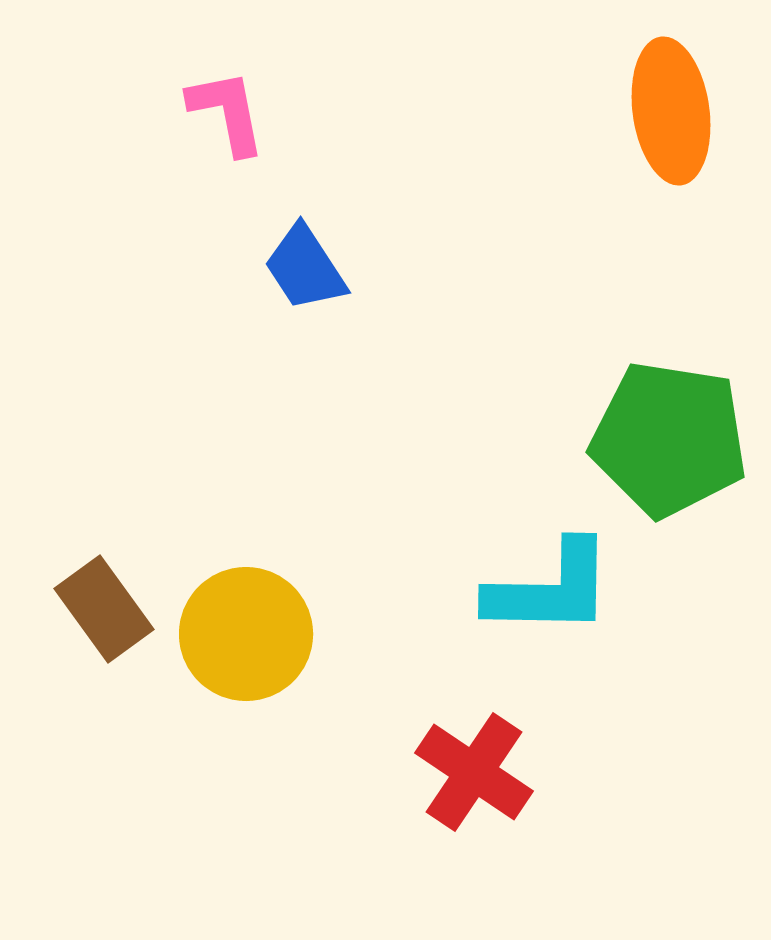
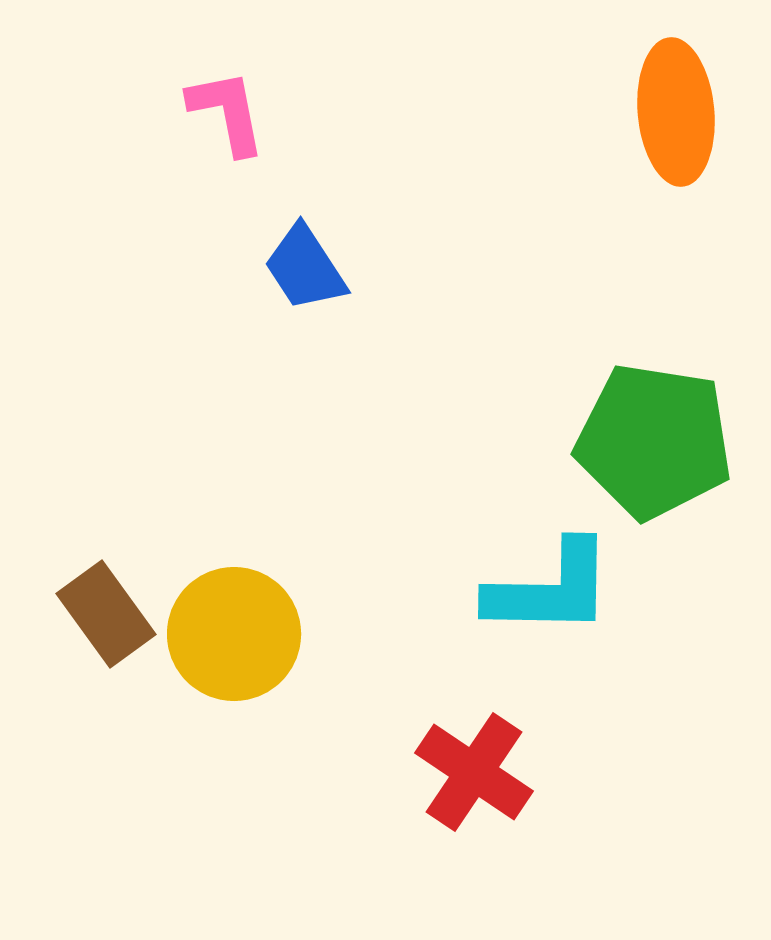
orange ellipse: moved 5 px right, 1 px down; rotated 3 degrees clockwise
green pentagon: moved 15 px left, 2 px down
brown rectangle: moved 2 px right, 5 px down
yellow circle: moved 12 px left
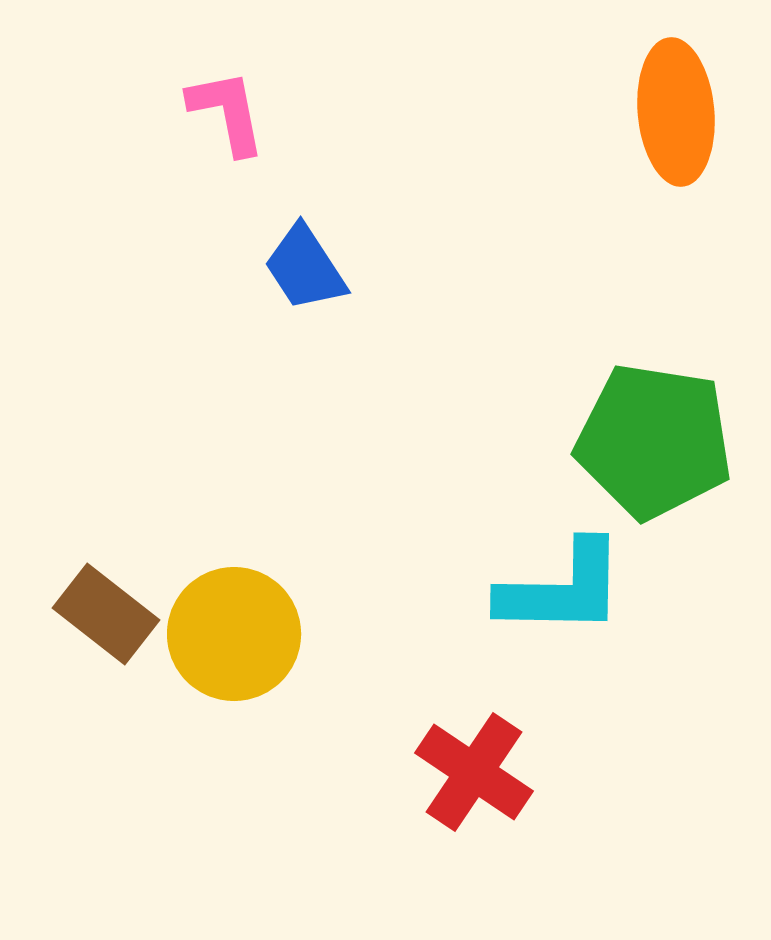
cyan L-shape: moved 12 px right
brown rectangle: rotated 16 degrees counterclockwise
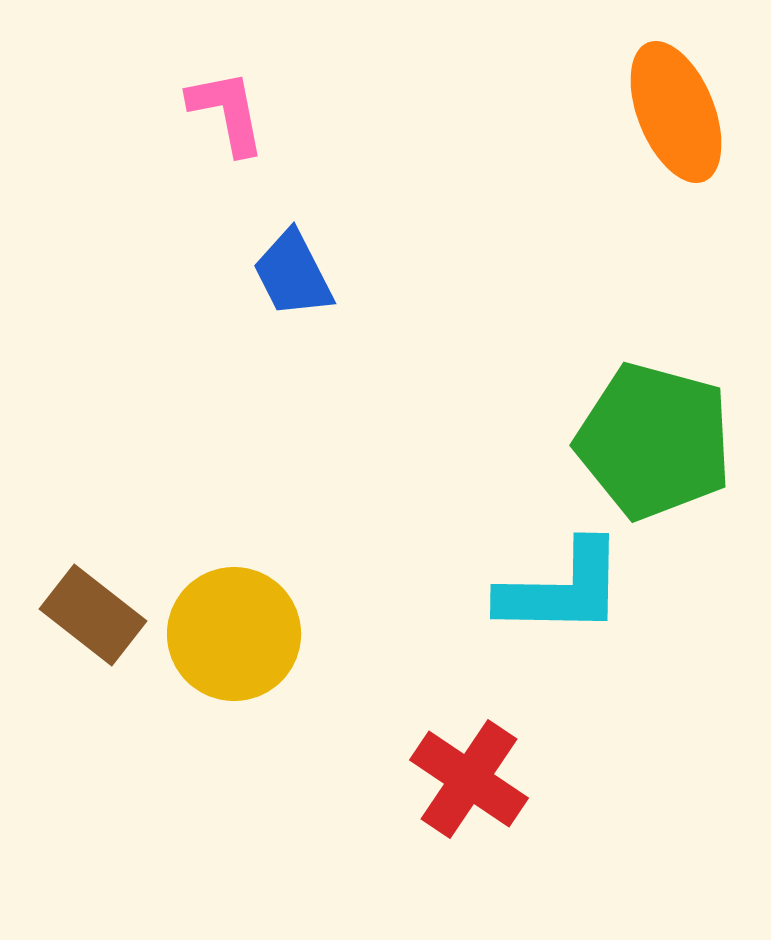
orange ellipse: rotated 17 degrees counterclockwise
blue trapezoid: moved 12 px left, 6 px down; rotated 6 degrees clockwise
green pentagon: rotated 6 degrees clockwise
brown rectangle: moved 13 px left, 1 px down
red cross: moved 5 px left, 7 px down
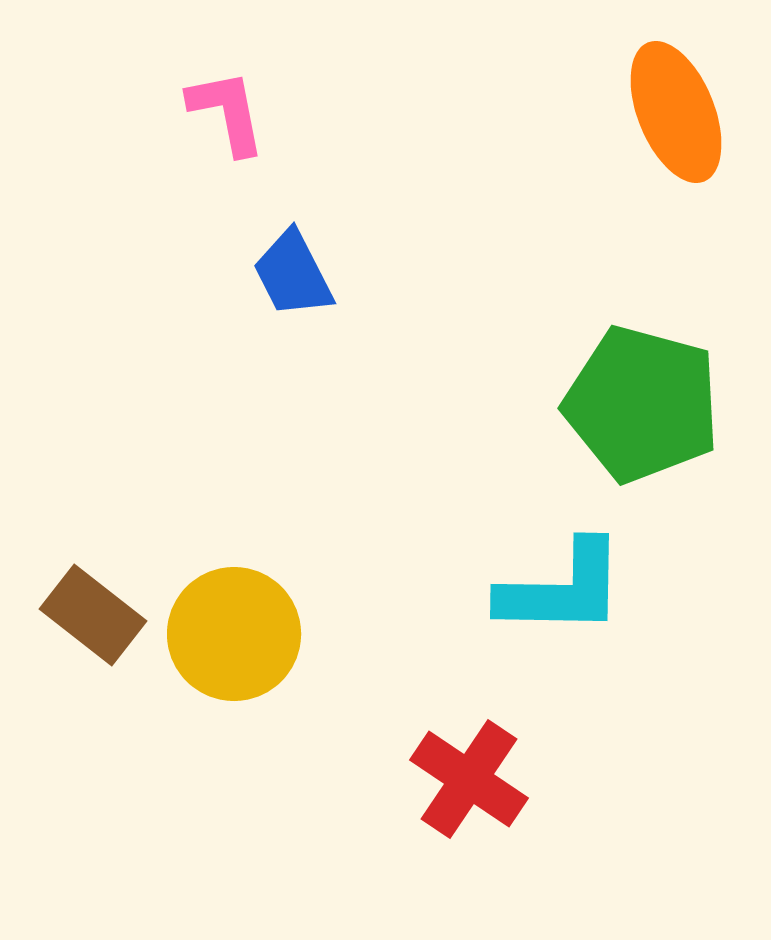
green pentagon: moved 12 px left, 37 px up
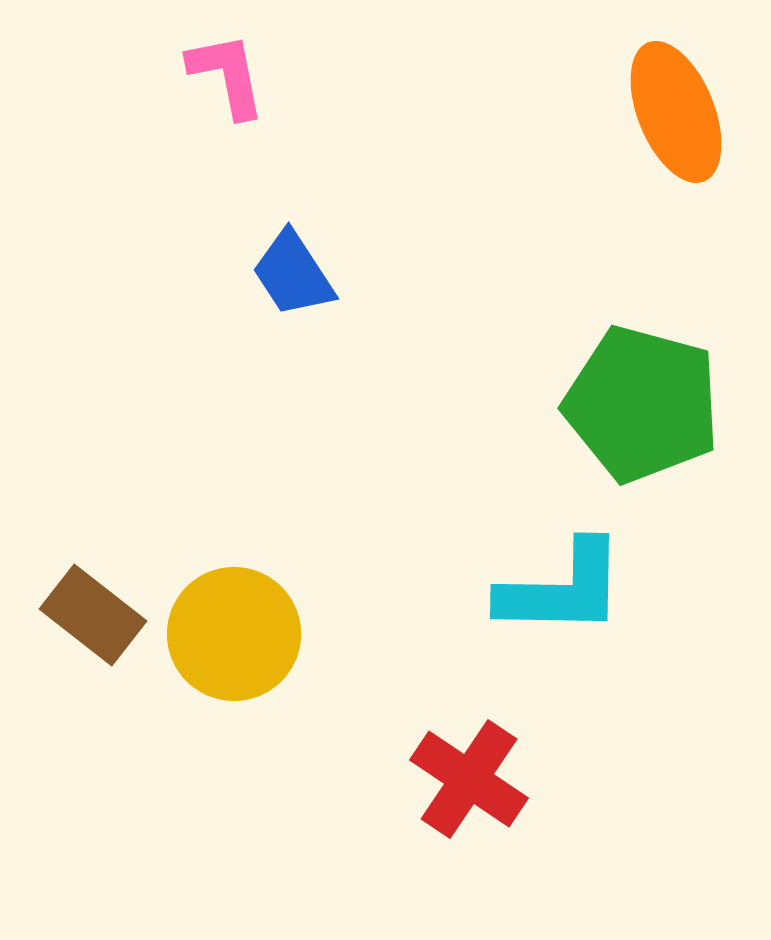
pink L-shape: moved 37 px up
blue trapezoid: rotated 6 degrees counterclockwise
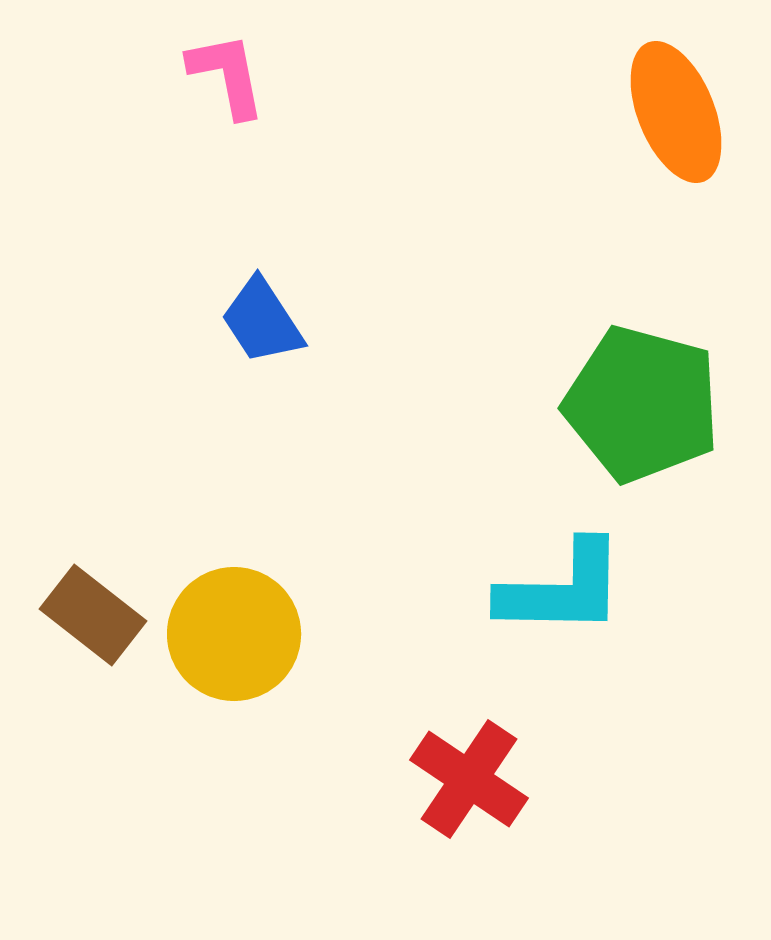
blue trapezoid: moved 31 px left, 47 px down
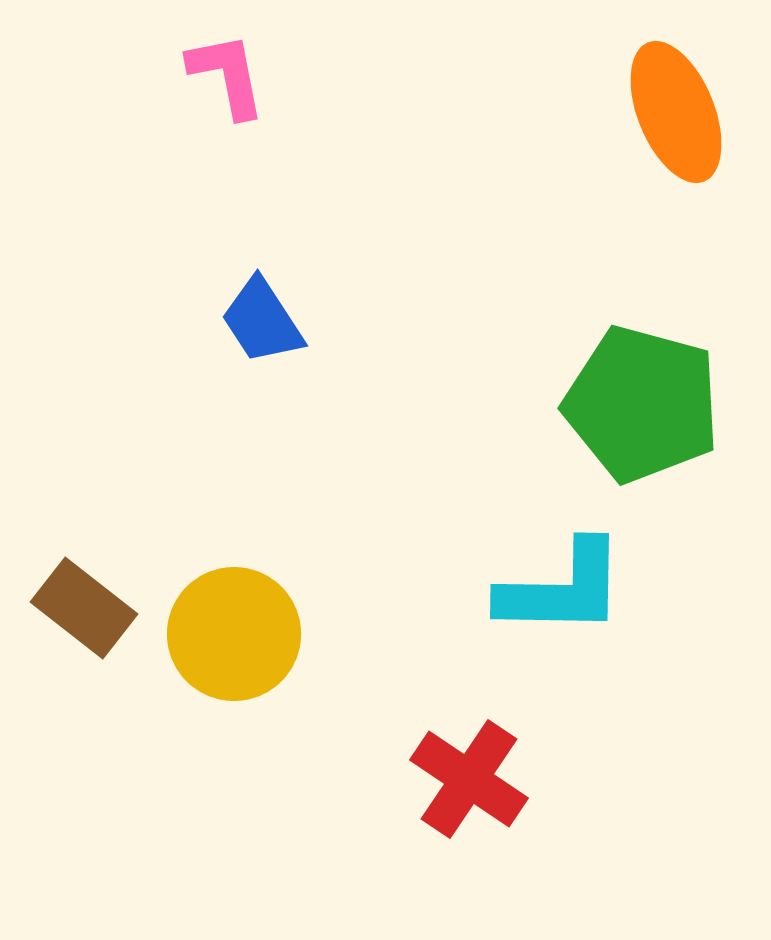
brown rectangle: moved 9 px left, 7 px up
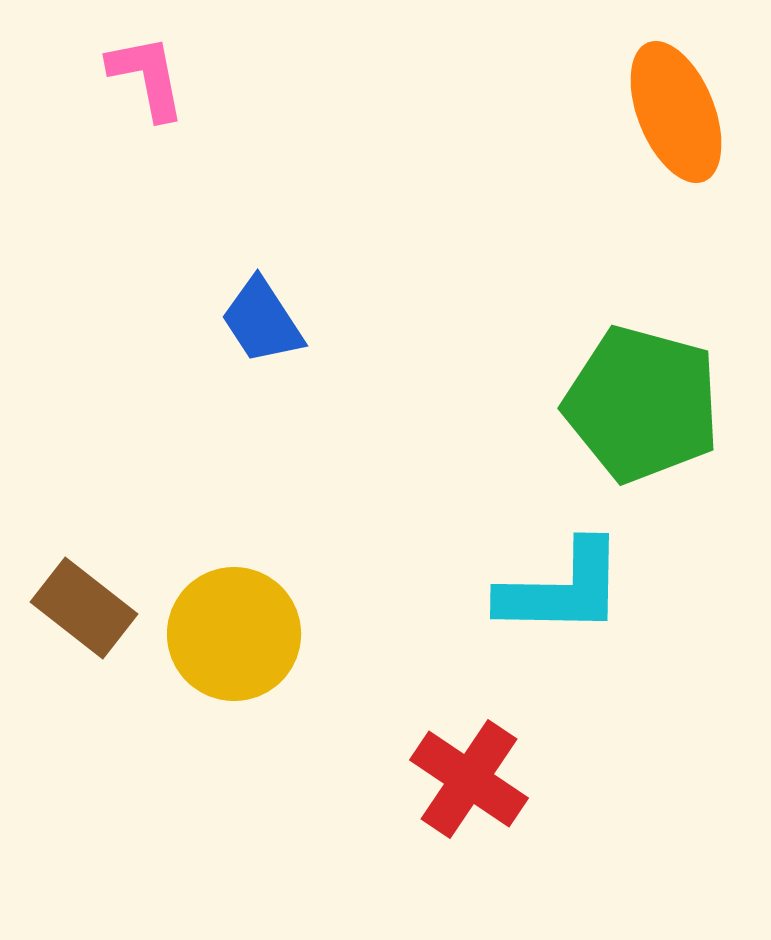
pink L-shape: moved 80 px left, 2 px down
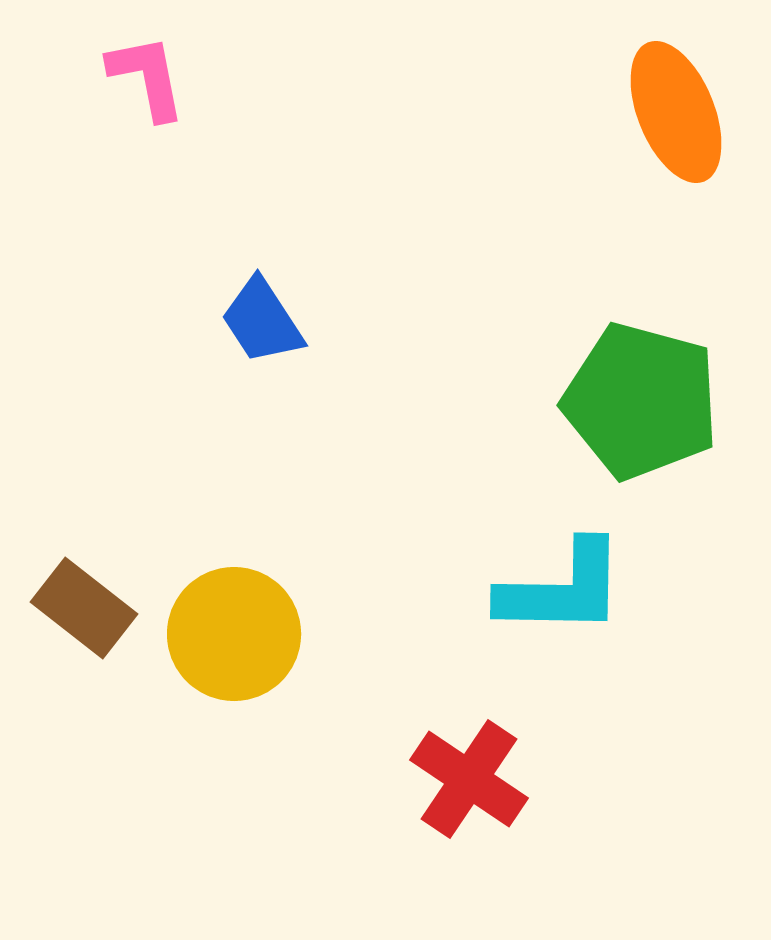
green pentagon: moved 1 px left, 3 px up
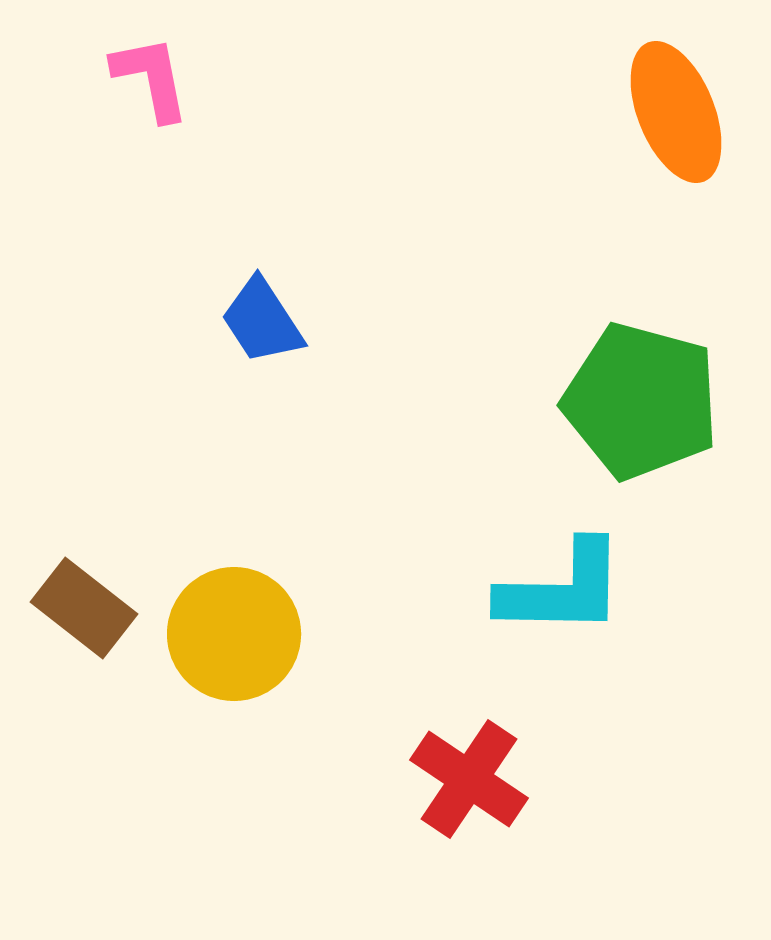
pink L-shape: moved 4 px right, 1 px down
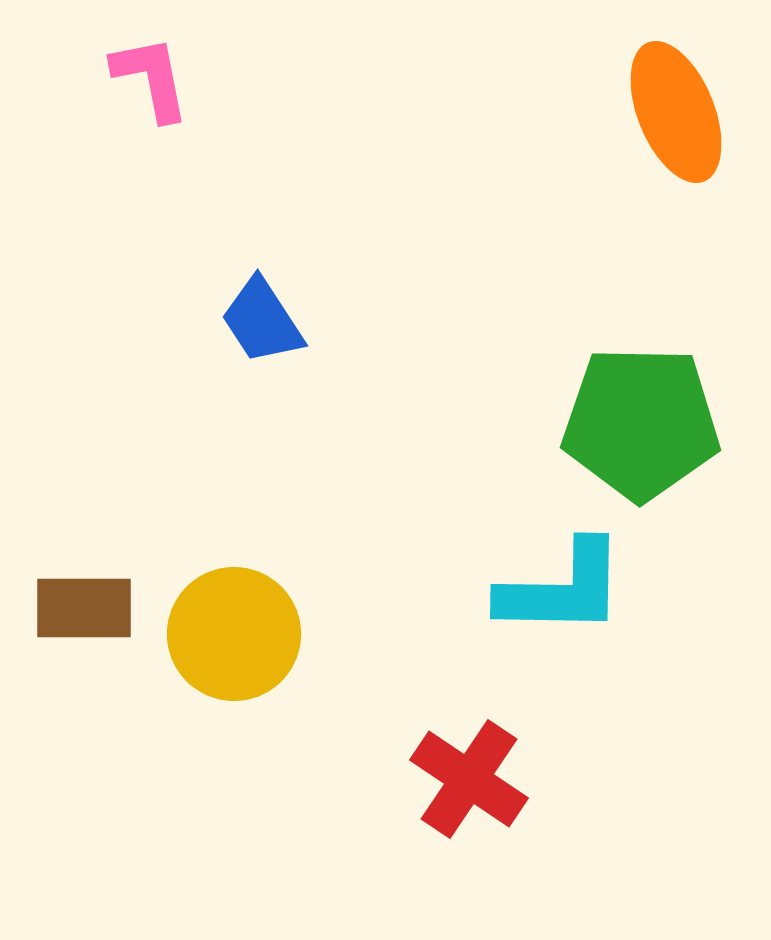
green pentagon: moved 22 px down; rotated 14 degrees counterclockwise
brown rectangle: rotated 38 degrees counterclockwise
